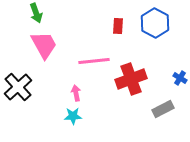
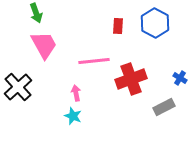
gray rectangle: moved 1 px right, 2 px up
cyan star: rotated 24 degrees clockwise
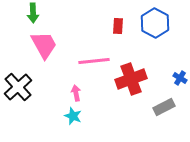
green arrow: moved 3 px left; rotated 18 degrees clockwise
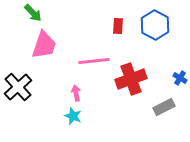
green arrow: rotated 42 degrees counterclockwise
blue hexagon: moved 2 px down
pink trapezoid: rotated 48 degrees clockwise
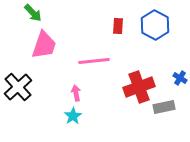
red cross: moved 8 px right, 8 px down
gray rectangle: rotated 15 degrees clockwise
cyan star: rotated 18 degrees clockwise
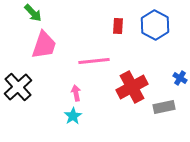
red cross: moved 7 px left; rotated 8 degrees counterclockwise
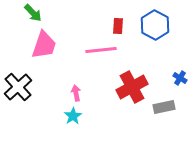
pink line: moved 7 px right, 11 px up
